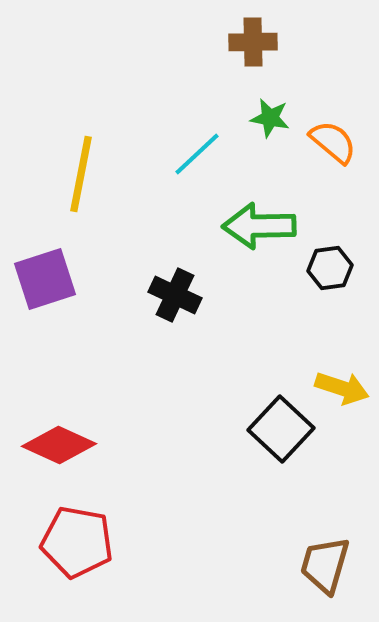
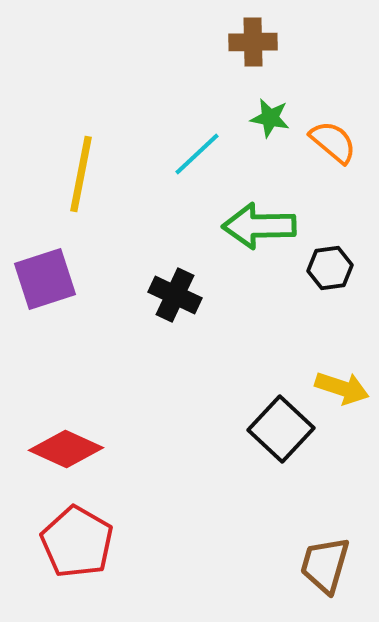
red diamond: moved 7 px right, 4 px down
red pentagon: rotated 20 degrees clockwise
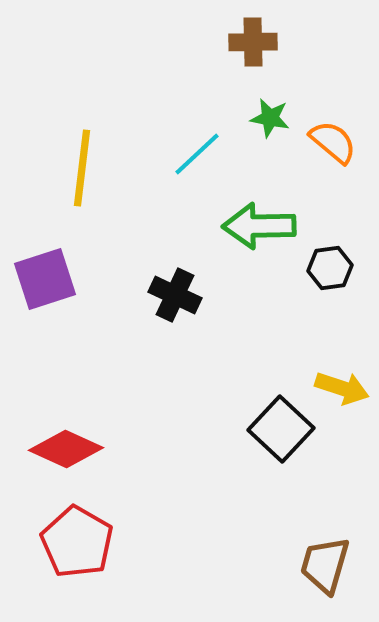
yellow line: moved 1 px right, 6 px up; rotated 4 degrees counterclockwise
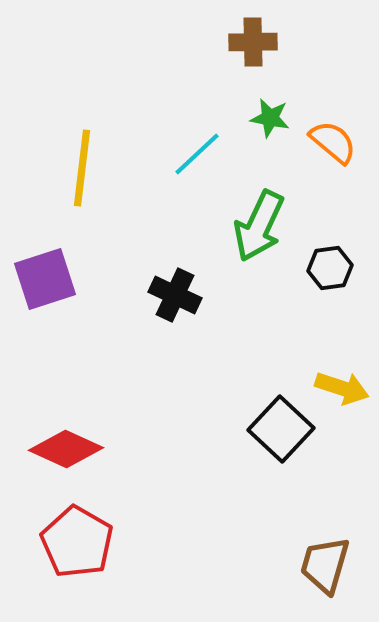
green arrow: rotated 64 degrees counterclockwise
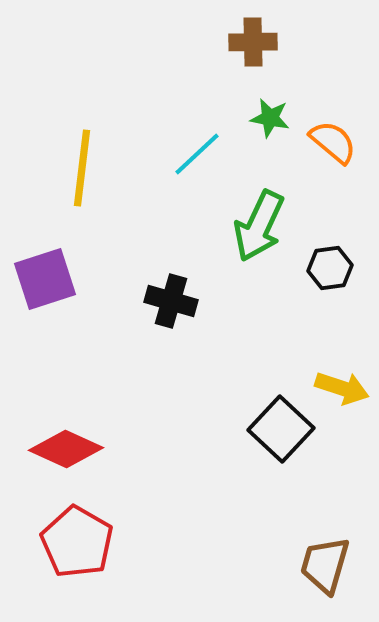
black cross: moved 4 px left, 6 px down; rotated 9 degrees counterclockwise
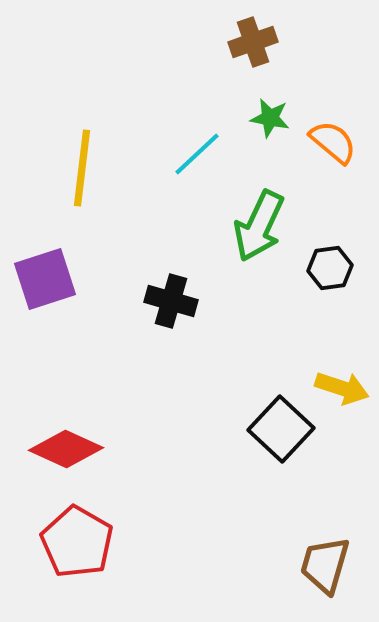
brown cross: rotated 18 degrees counterclockwise
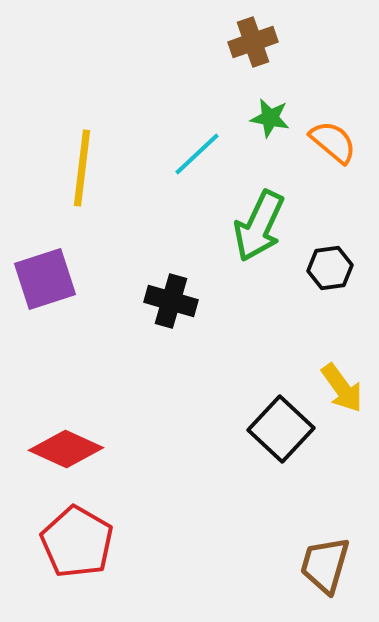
yellow arrow: rotated 36 degrees clockwise
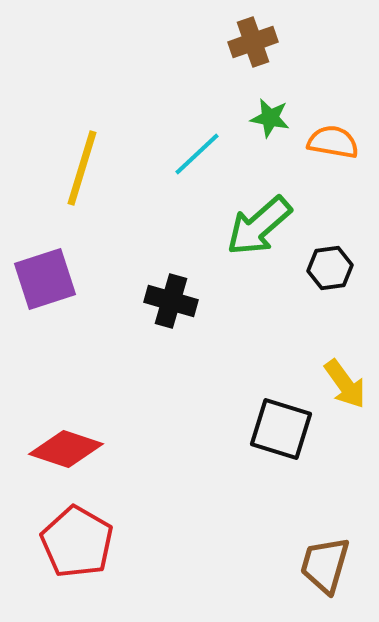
orange semicircle: rotated 30 degrees counterclockwise
yellow line: rotated 10 degrees clockwise
green arrow: rotated 24 degrees clockwise
yellow arrow: moved 3 px right, 4 px up
black square: rotated 26 degrees counterclockwise
red diamond: rotated 6 degrees counterclockwise
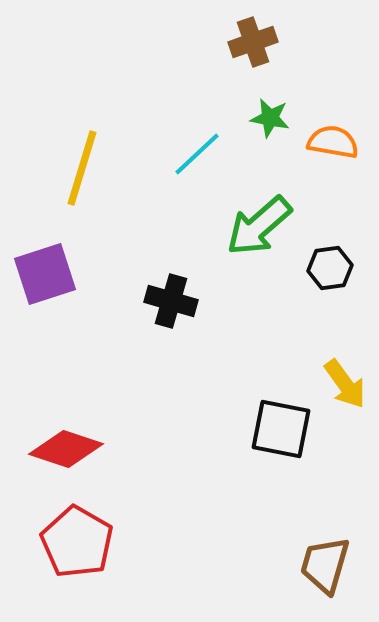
purple square: moved 5 px up
black square: rotated 6 degrees counterclockwise
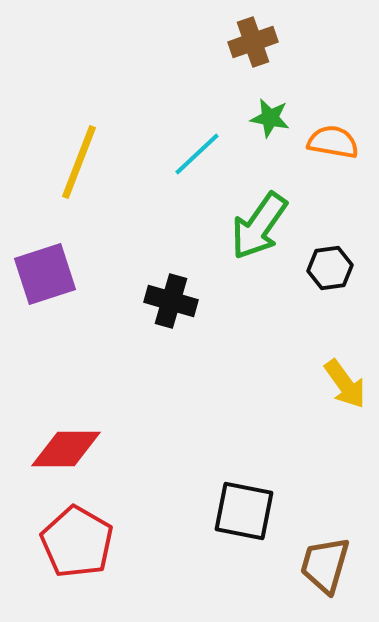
yellow line: moved 3 px left, 6 px up; rotated 4 degrees clockwise
green arrow: rotated 14 degrees counterclockwise
black square: moved 37 px left, 82 px down
red diamond: rotated 18 degrees counterclockwise
